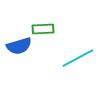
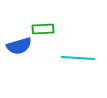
cyan line: rotated 32 degrees clockwise
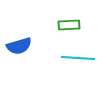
green rectangle: moved 26 px right, 4 px up
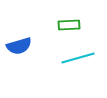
cyan line: rotated 20 degrees counterclockwise
